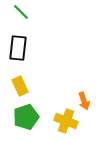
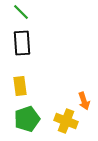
black rectangle: moved 4 px right, 5 px up; rotated 10 degrees counterclockwise
yellow rectangle: rotated 18 degrees clockwise
green pentagon: moved 1 px right, 2 px down
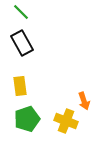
black rectangle: rotated 25 degrees counterclockwise
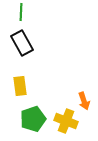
green line: rotated 48 degrees clockwise
green pentagon: moved 6 px right
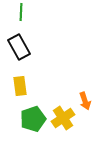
black rectangle: moved 3 px left, 4 px down
orange arrow: moved 1 px right
yellow cross: moved 3 px left, 3 px up; rotated 35 degrees clockwise
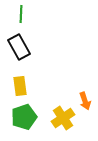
green line: moved 2 px down
green pentagon: moved 9 px left, 2 px up
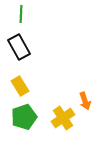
yellow rectangle: rotated 24 degrees counterclockwise
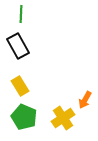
black rectangle: moved 1 px left, 1 px up
orange arrow: moved 1 px up; rotated 48 degrees clockwise
green pentagon: rotated 30 degrees counterclockwise
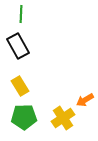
orange arrow: rotated 30 degrees clockwise
green pentagon: rotated 25 degrees counterclockwise
